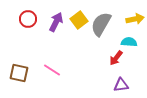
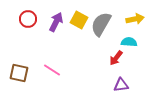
yellow square: rotated 24 degrees counterclockwise
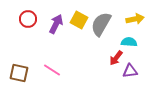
purple arrow: moved 2 px down
purple triangle: moved 9 px right, 14 px up
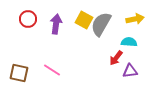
yellow square: moved 5 px right
purple arrow: rotated 18 degrees counterclockwise
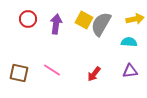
red arrow: moved 22 px left, 16 px down
